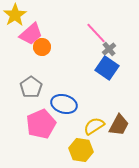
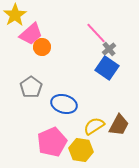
pink pentagon: moved 11 px right, 18 px down
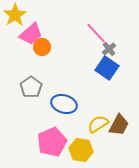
yellow semicircle: moved 4 px right, 2 px up
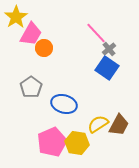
yellow star: moved 1 px right, 2 px down
pink trapezoid: rotated 20 degrees counterclockwise
orange circle: moved 2 px right, 1 px down
yellow hexagon: moved 4 px left, 7 px up
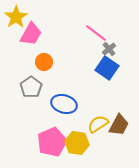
pink line: rotated 10 degrees counterclockwise
orange circle: moved 14 px down
